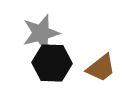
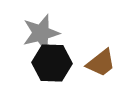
brown trapezoid: moved 5 px up
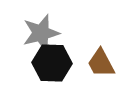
brown trapezoid: rotated 100 degrees clockwise
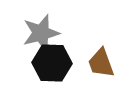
brown trapezoid: rotated 8 degrees clockwise
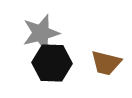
brown trapezoid: moved 5 px right; rotated 56 degrees counterclockwise
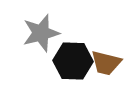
black hexagon: moved 21 px right, 2 px up
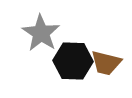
gray star: rotated 24 degrees counterclockwise
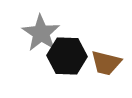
black hexagon: moved 6 px left, 5 px up
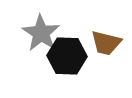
brown trapezoid: moved 20 px up
